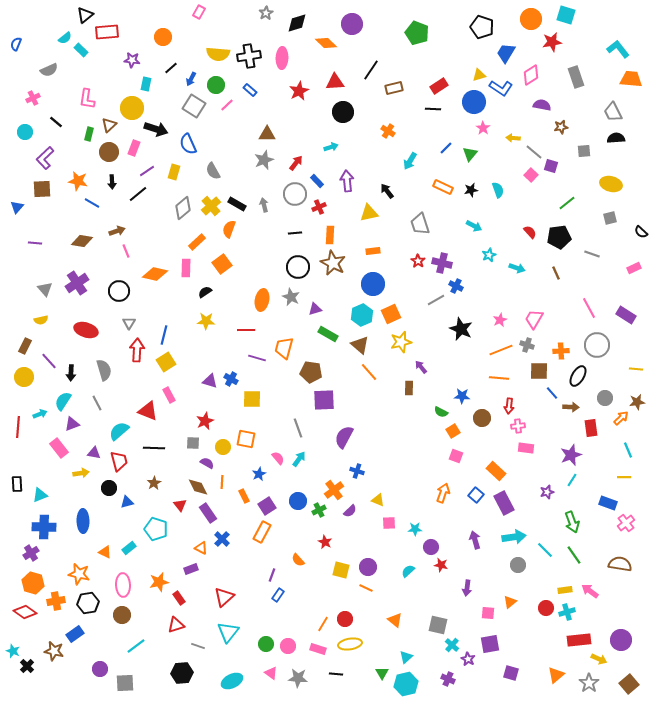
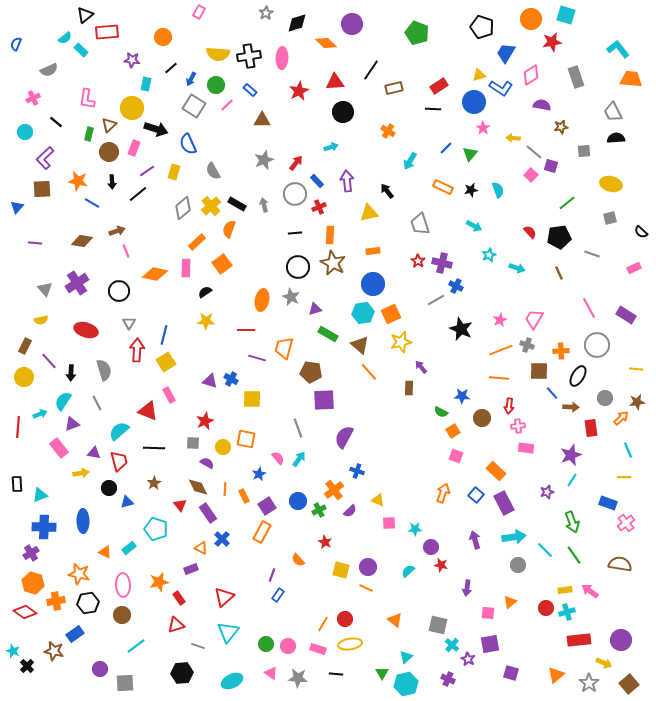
brown triangle at (267, 134): moved 5 px left, 14 px up
brown line at (556, 273): moved 3 px right
cyan hexagon at (362, 315): moved 1 px right, 2 px up; rotated 15 degrees clockwise
orange line at (222, 482): moved 3 px right, 7 px down
yellow arrow at (599, 659): moved 5 px right, 4 px down
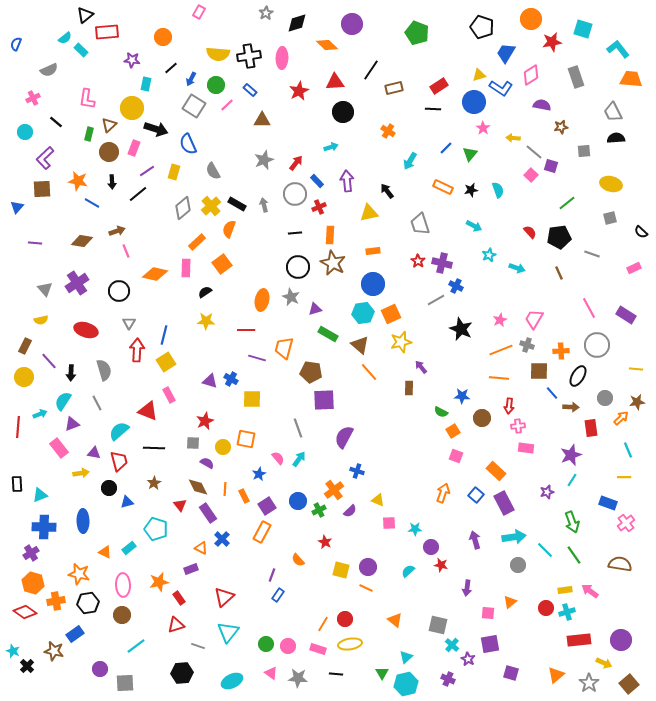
cyan square at (566, 15): moved 17 px right, 14 px down
orange diamond at (326, 43): moved 1 px right, 2 px down
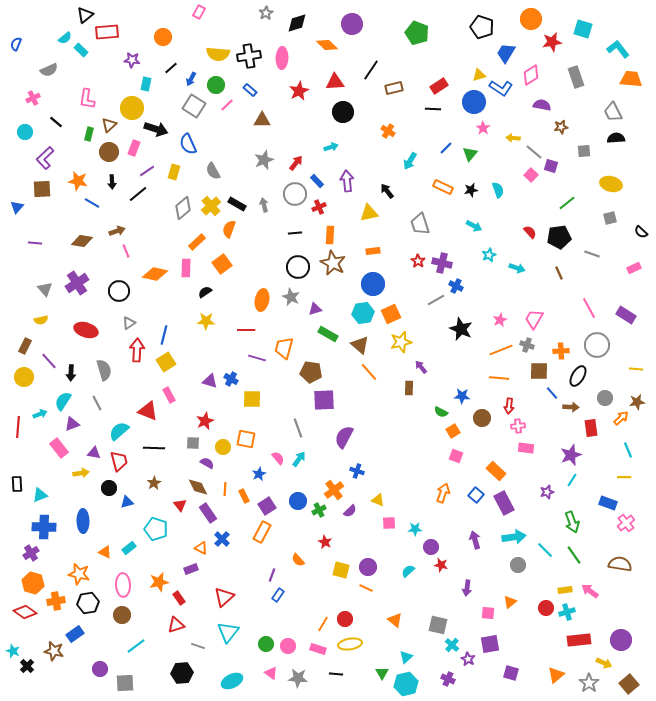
gray triangle at (129, 323): rotated 24 degrees clockwise
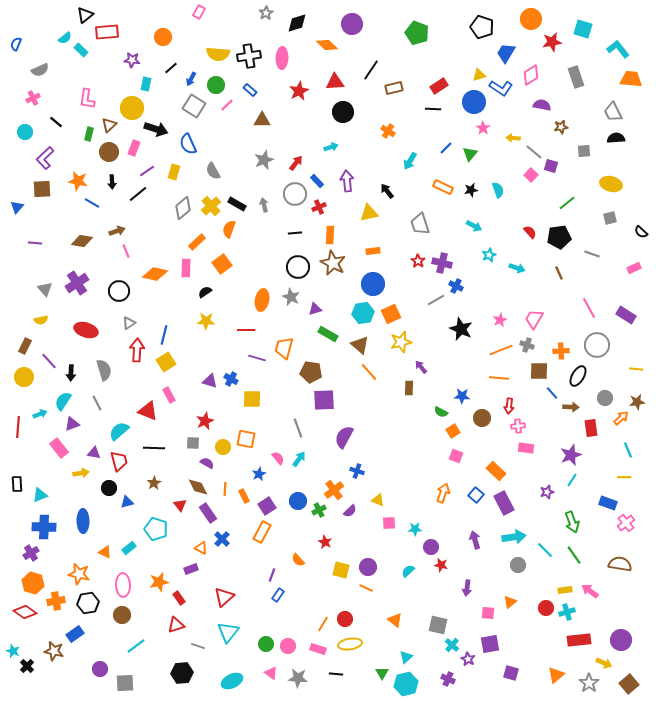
gray semicircle at (49, 70): moved 9 px left
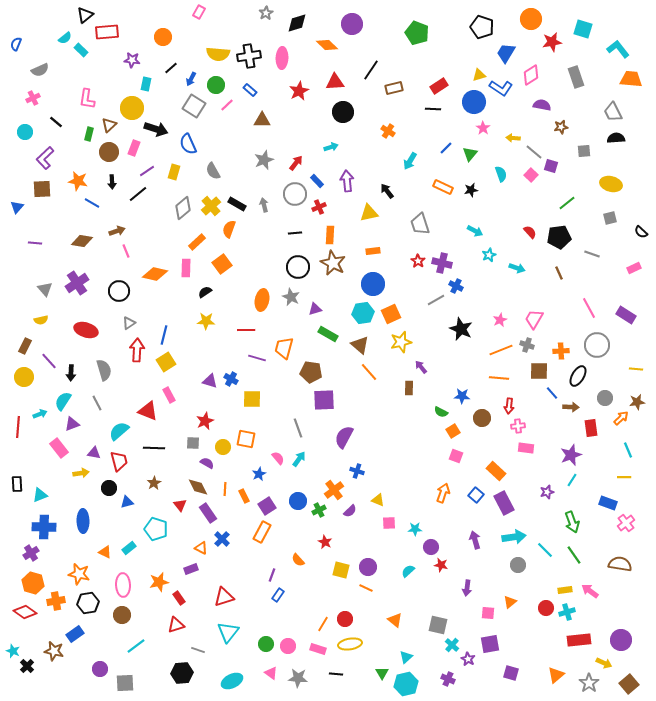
cyan semicircle at (498, 190): moved 3 px right, 16 px up
cyan arrow at (474, 226): moved 1 px right, 5 px down
red triangle at (224, 597): rotated 25 degrees clockwise
gray line at (198, 646): moved 4 px down
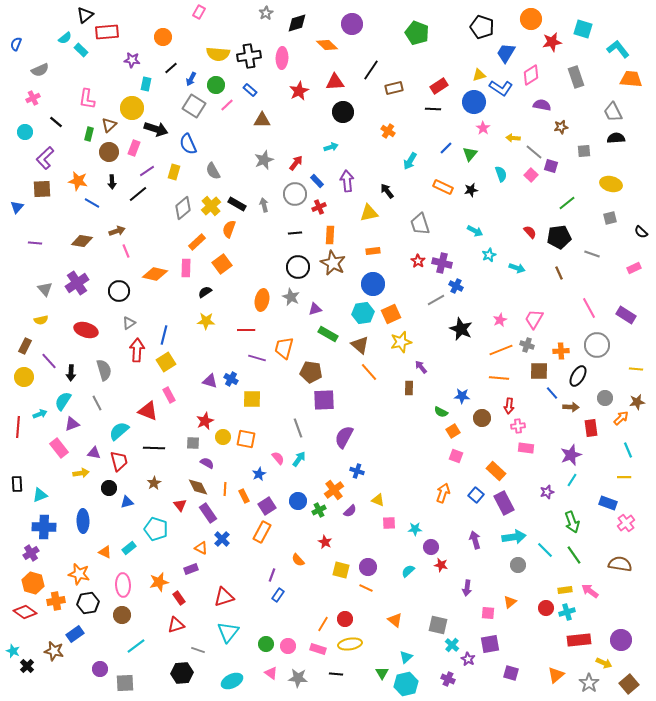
yellow circle at (223, 447): moved 10 px up
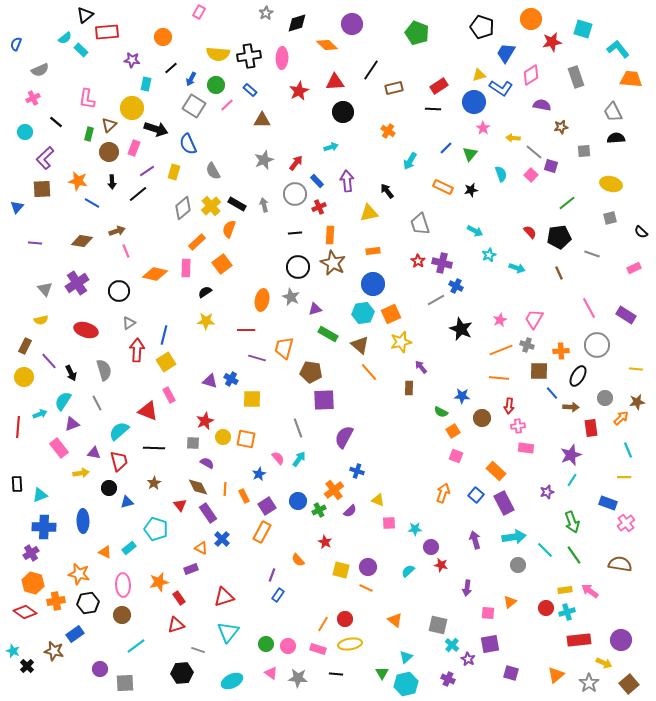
black arrow at (71, 373): rotated 28 degrees counterclockwise
